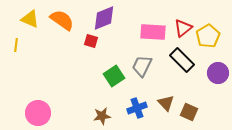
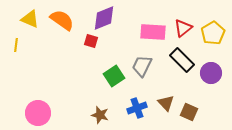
yellow pentagon: moved 5 px right, 3 px up
purple circle: moved 7 px left
brown star: moved 2 px left, 1 px up; rotated 24 degrees clockwise
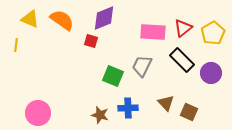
green square: moved 1 px left; rotated 35 degrees counterclockwise
blue cross: moved 9 px left; rotated 18 degrees clockwise
